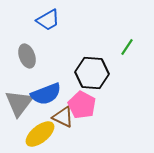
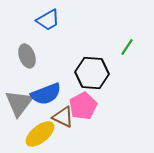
pink pentagon: moved 1 px right, 1 px down; rotated 16 degrees clockwise
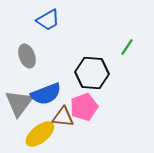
pink pentagon: moved 1 px right, 1 px down; rotated 8 degrees clockwise
brown triangle: rotated 20 degrees counterclockwise
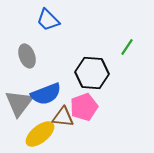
blue trapezoid: rotated 75 degrees clockwise
